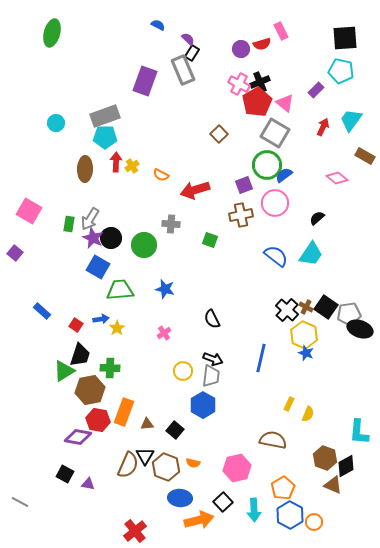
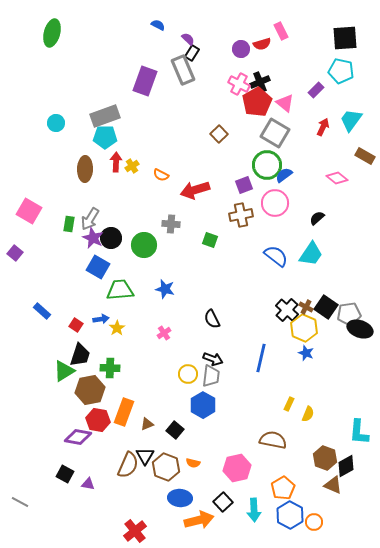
yellow hexagon at (304, 335): moved 7 px up
yellow circle at (183, 371): moved 5 px right, 3 px down
brown triangle at (147, 424): rotated 16 degrees counterclockwise
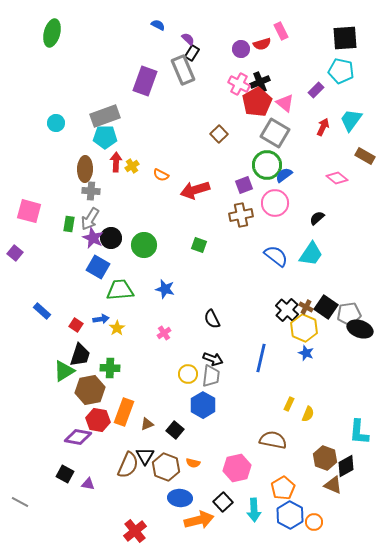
pink square at (29, 211): rotated 15 degrees counterclockwise
gray cross at (171, 224): moved 80 px left, 33 px up
green square at (210, 240): moved 11 px left, 5 px down
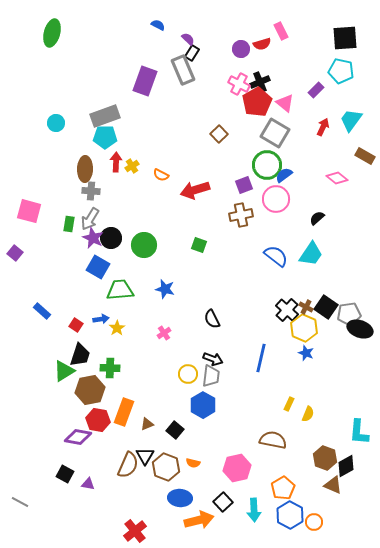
pink circle at (275, 203): moved 1 px right, 4 px up
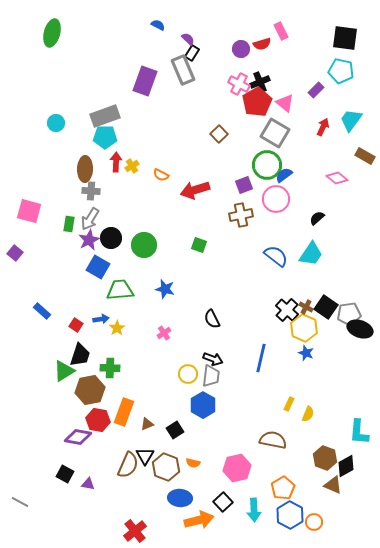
black square at (345, 38): rotated 12 degrees clockwise
purple star at (93, 238): moved 4 px left, 2 px down; rotated 20 degrees clockwise
black square at (175, 430): rotated 18 degrees clockwise
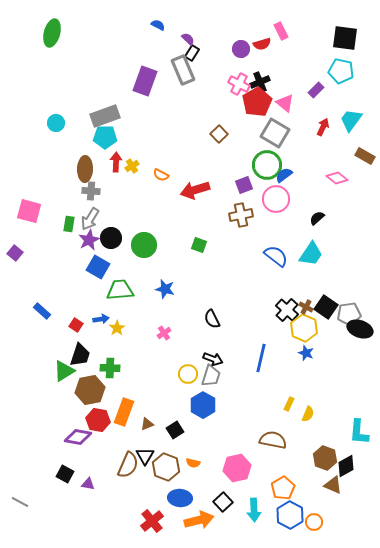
gray trapezoid at (211, 376): rotated 10 degrees clockwise
red cross at (135, 531): moved 17 px right, 10 px up
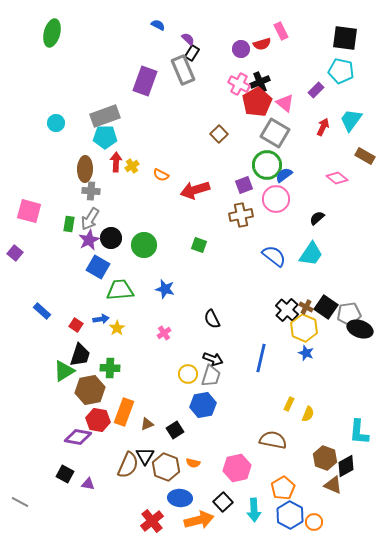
blue semicircle at (276, 256): moved 2 px left
blue hexagon at (203, 405): rotated 20 degrees clockwise
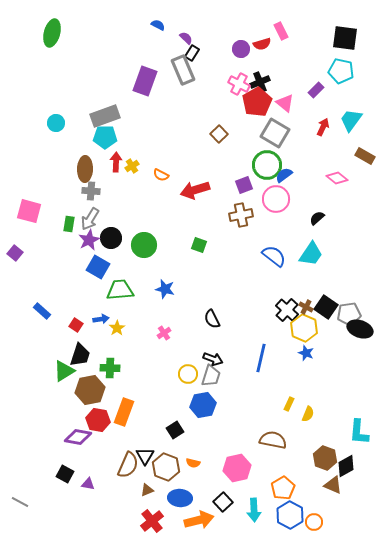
purple semicircle at (188, 39): moved 2 px left, 1 px up
brown triangle at (147, 424): moved 66 px down
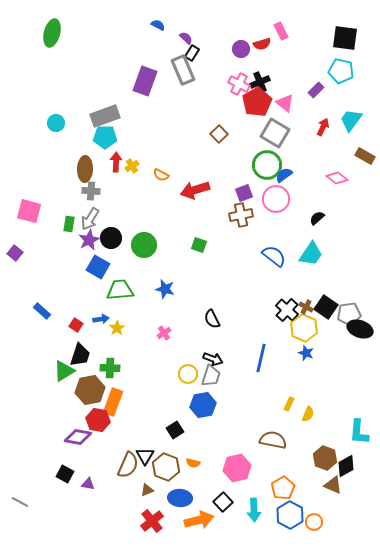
purple square at (244, 185): moved 8 px down
orange rectangle at (124, 412): moved 11 px left, 10 px up
